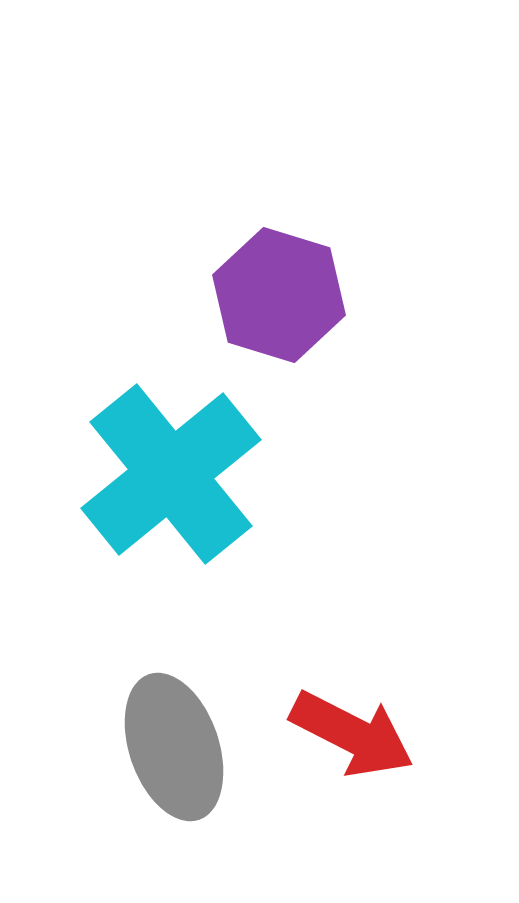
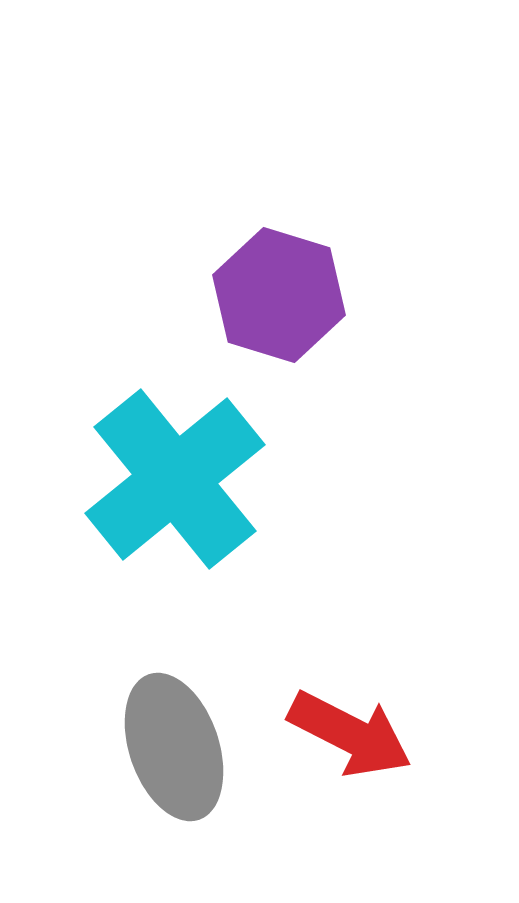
cyan cross: moved 4 px right, 5 px down
red arrow: moved 2 px left
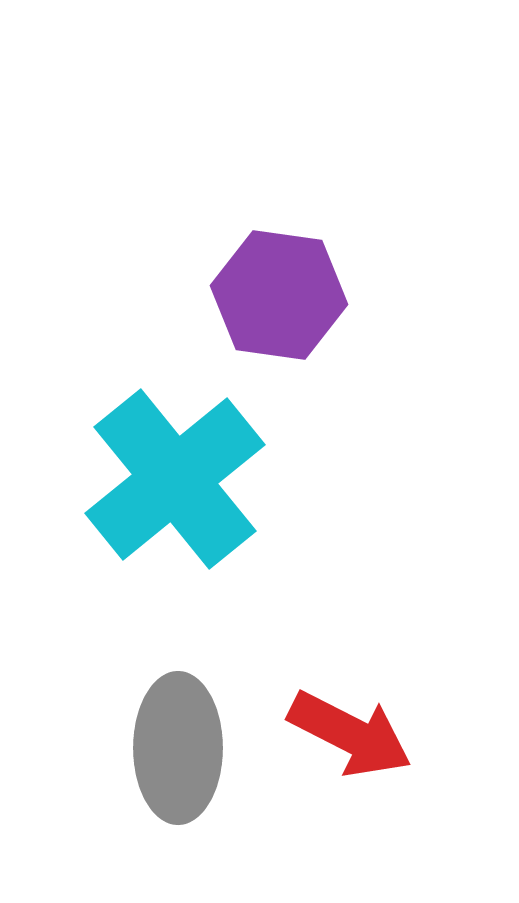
purple hexagon: rotated 9 degrees counterclockwise
gray ellipse: moved 4 px right, 1 px down; rotated 19 degrees clockwise
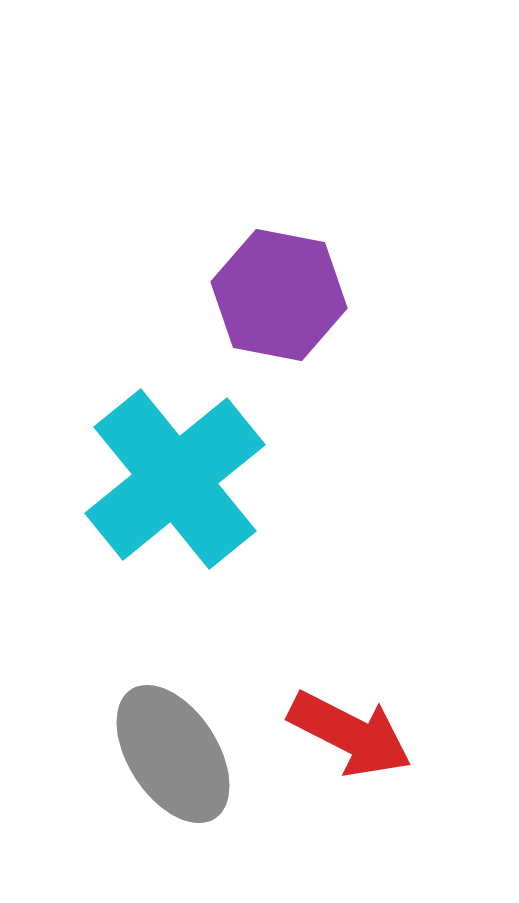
purple hexagon: rotated 3 degrees clockwise
gray ellipse: moved 5 px left, 6 px down; rotated 33 degrees counterclockwise
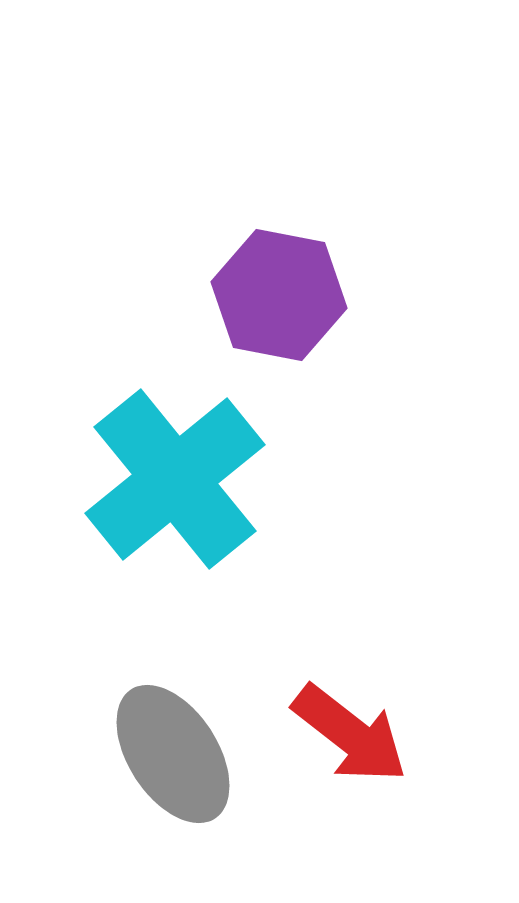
red arrow: rotated 11 degrees clockwise
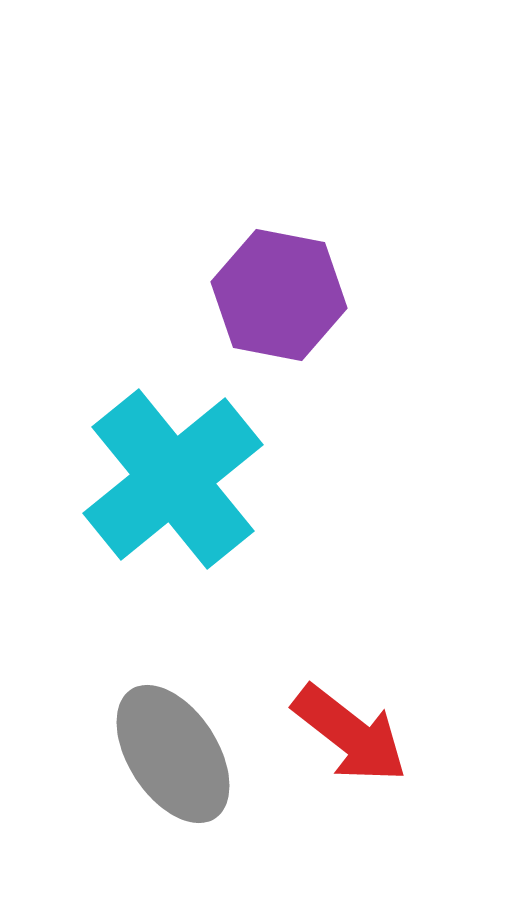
cyan cross: moved 2 px left
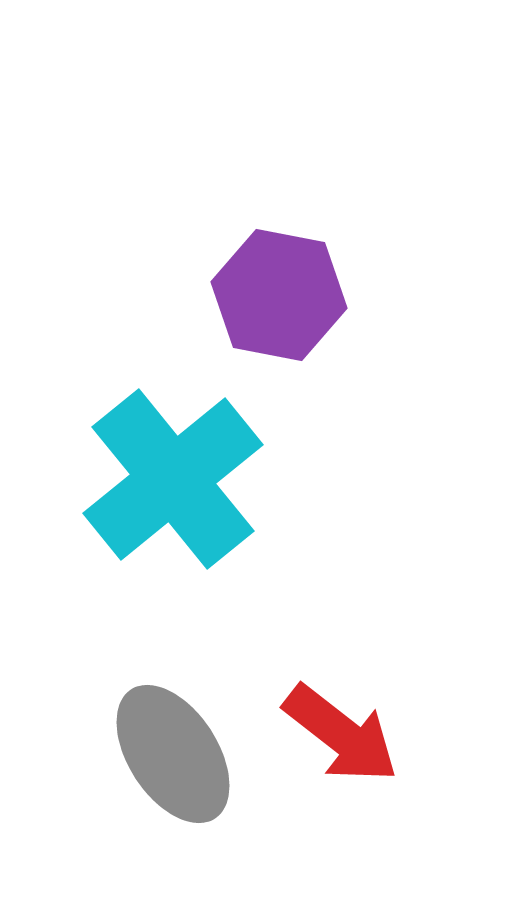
red arrow: moved 9 px left
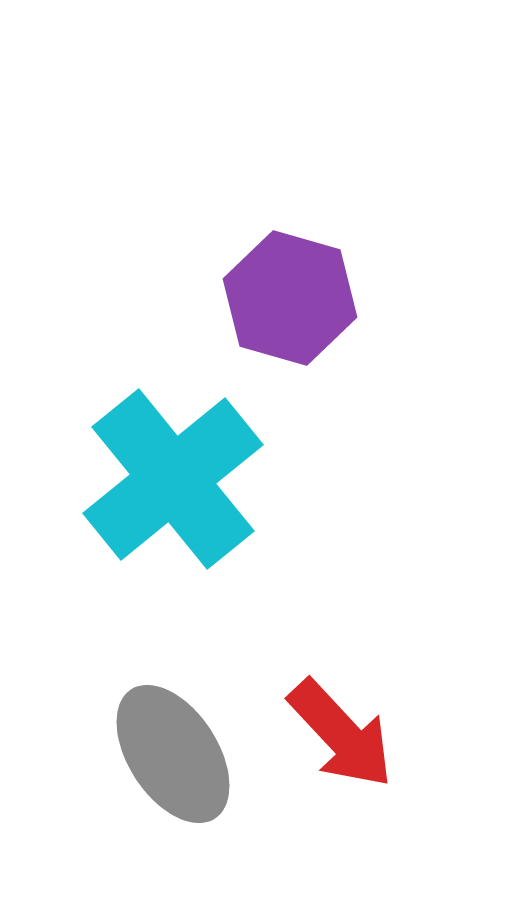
purple hexagon: moved 11 px right, 3 px down; rotated 5 degrees clockwise
red arrow: rotated 9 degrees clockwise
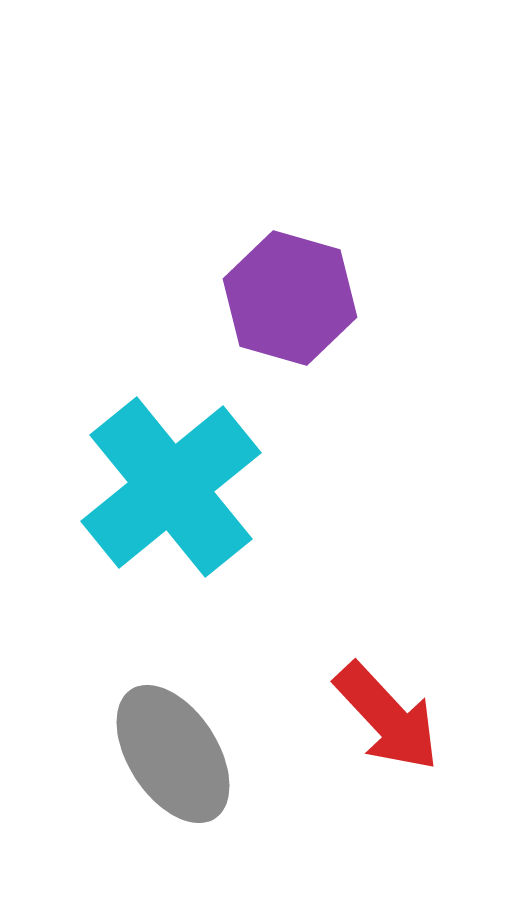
cyan cross: moved 2 px left, 8 px down
red arrow: moved 46 px right, 17 px up
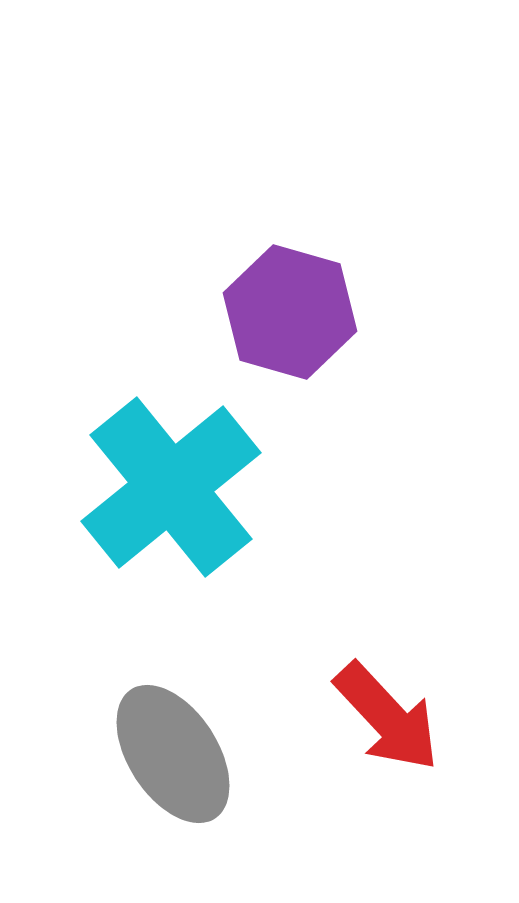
purple hexagon: moved 14 px down
